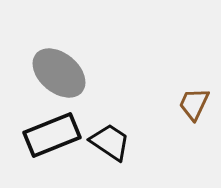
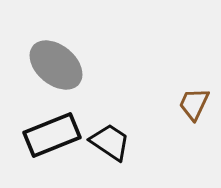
gray ellipse: moved 3 px left, 8 px up
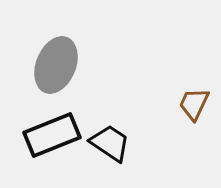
gray ellipse: rotated 72 degrees clockwise
black trapezoid: moved 1 px down
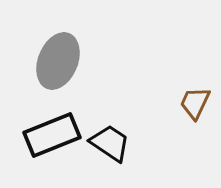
gray ellipse: moved 2 px right, 4 px up
brown trapezoid: moved 1 px right, 1 px up
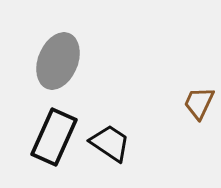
brown trapezoid: moved 4 px right
black rectangle: moved 2 px right, 2 px down; rotated 44 degrees counterclockwise
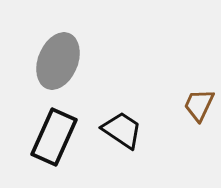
brown trapezoid: moved 2 px down
black trapezoid: moved 12 px right, 13 px up
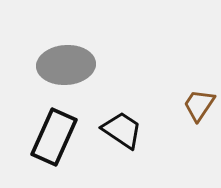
gray ellipse: moved 8 px right, 4 px down; rotated 64 degrees clockwise
brown trapezoid: rotated 9 degrees clockwise
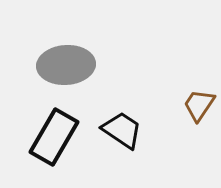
black rectangle: rotated 6 degrees clockwise
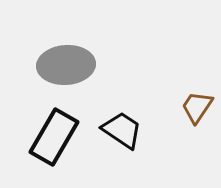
brown trapezoid: moved 2 px left, 2 px down
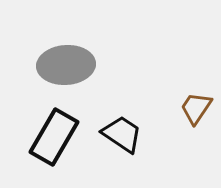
brown trapezoid: moved 1 px left, 1 px down
black trapezoid: moved 4 px down
